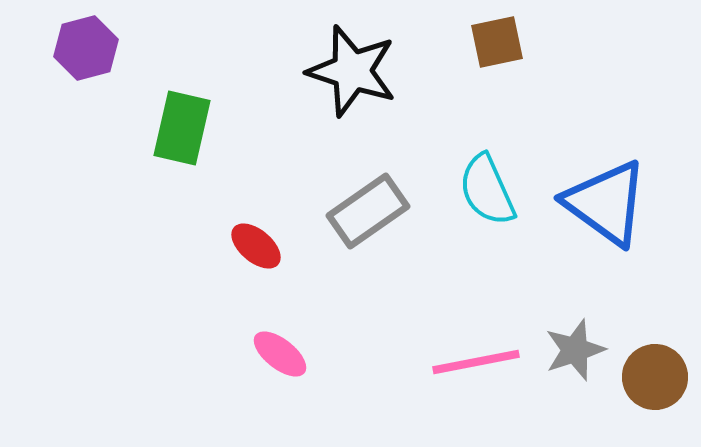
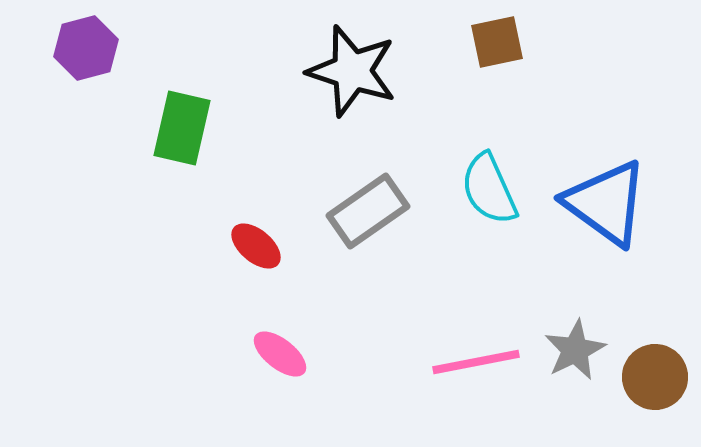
cyan semicircle: moved 2 px right, 1 px up
gray star: rotated 8 degrees counterclockwise
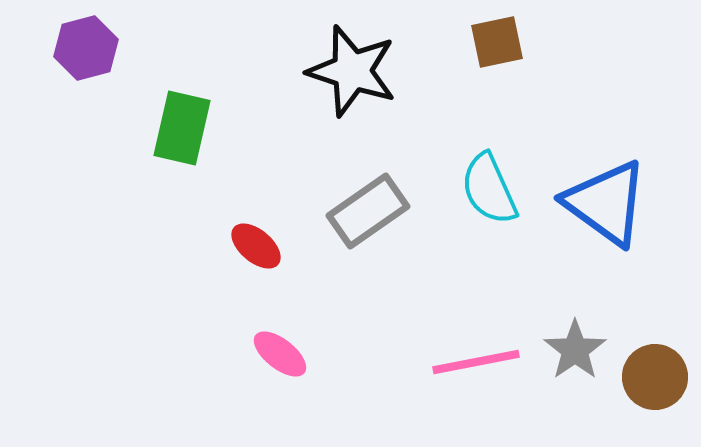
gray star: rotated 8 degrees counterclockwise
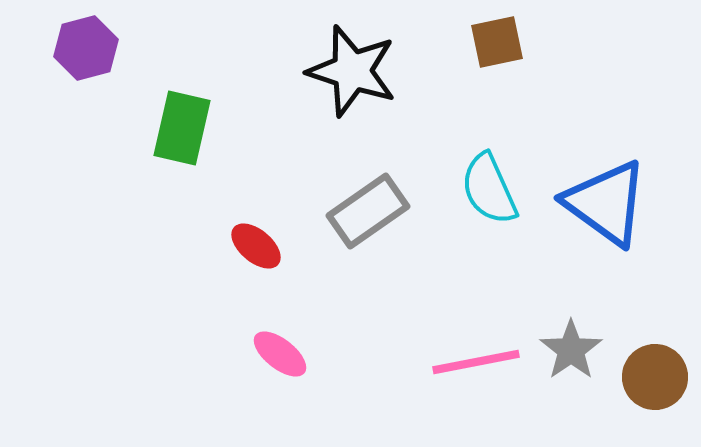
gray star: moved 4 px left
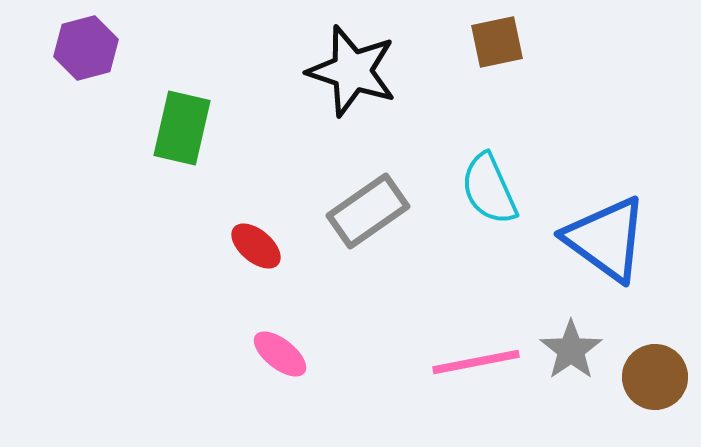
blue triangle: moved 36 px down
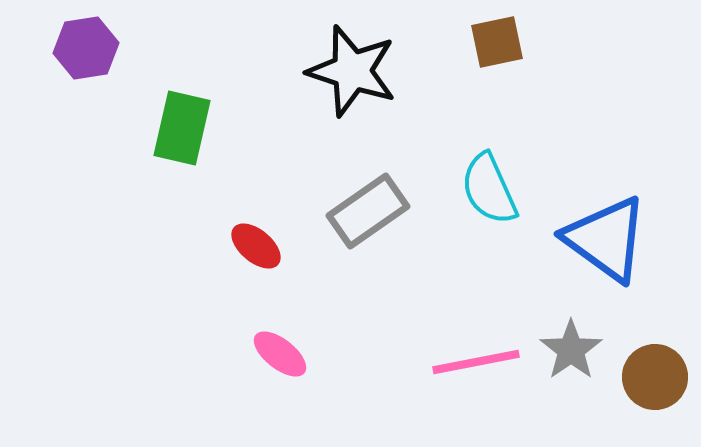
purple hexagon: rotated 6 degrees clockwise
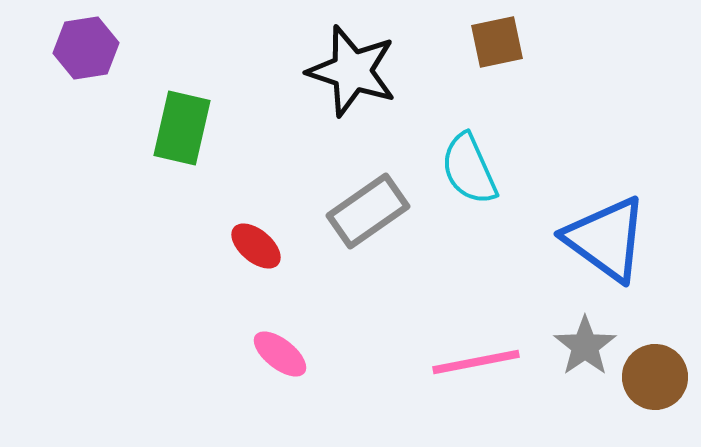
cyan semicircle: moved 20 px left, 20 px up
gray star: moved 14 px right, 4 px up
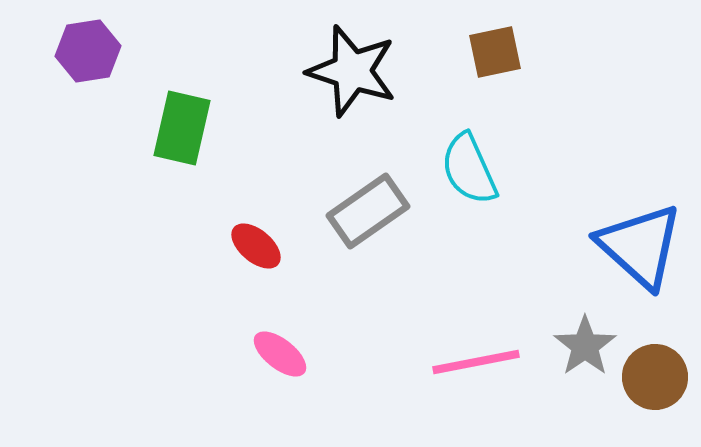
brown square: moved 2 px left, 10 px down
purple hexagon: moved 2 px right, 3 px down
blue triangle: moved 34 px right, 7 px down; rotated 6 degrees clockwise
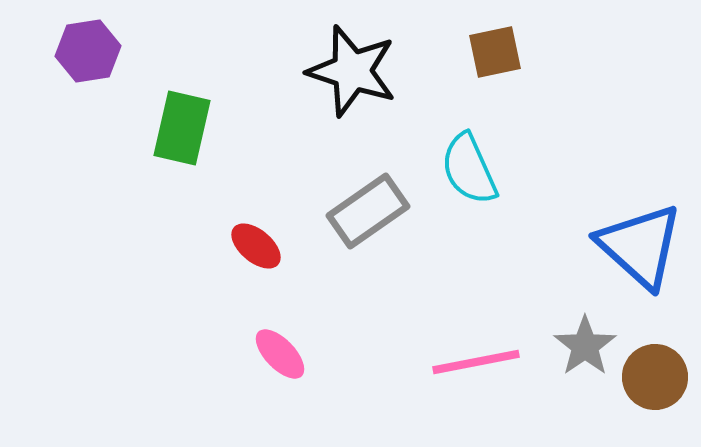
pink ellipse: rotated 8 degrees clockwise
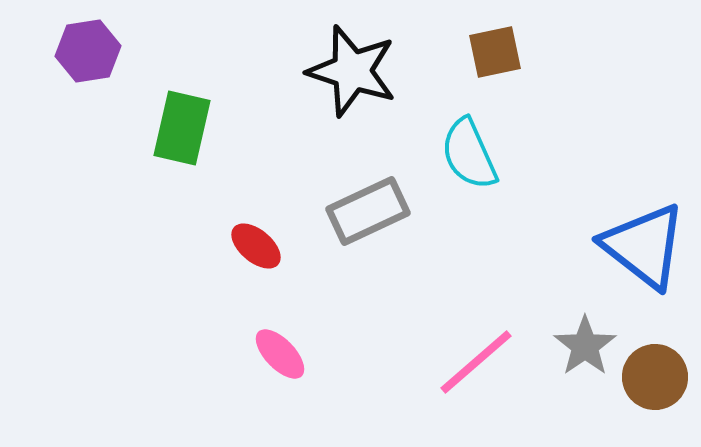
cyan semicircle: moved 15 px up
gray rectangle: rotated 10 degrees clockwise
blue triangle: moved 4 px right; rotated 4 degrees counterclockwise
pink line: rotated 30 degrees counterclockwise
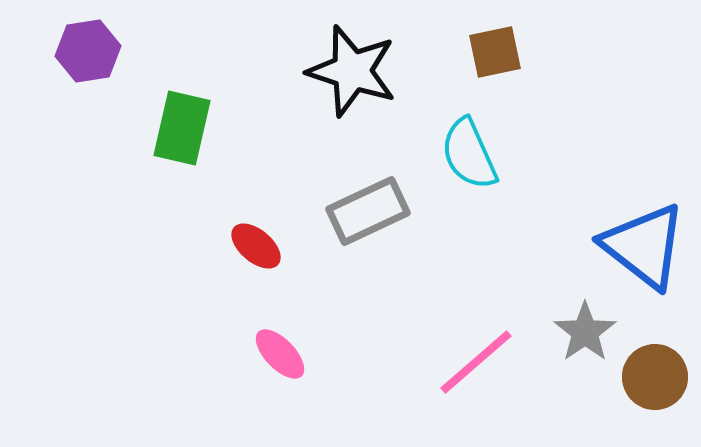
gray star: moved 14 px up
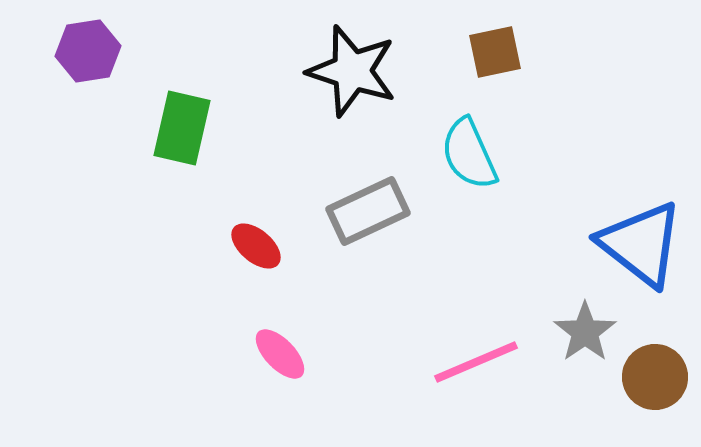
blue triangle: moved 3 px left, 2 px up
pink line: rotated 18 degrees clockwise
